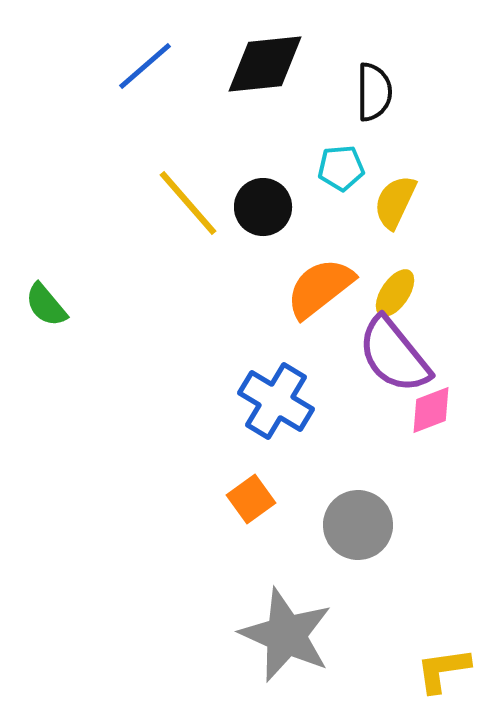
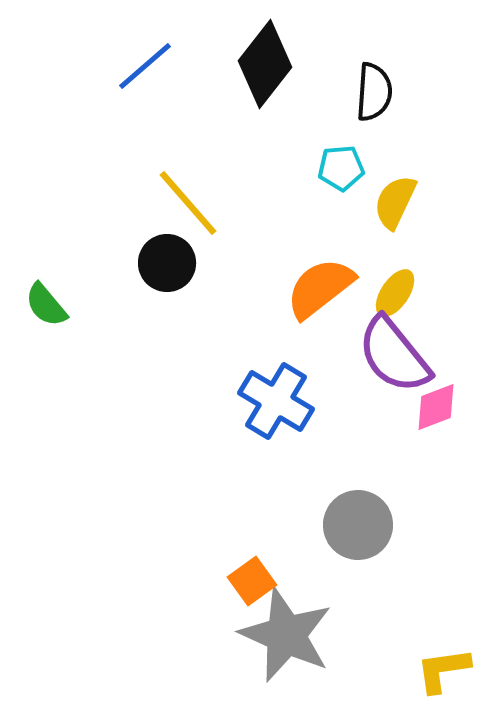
black diamond: rotated 46 degrees counterclockwise
black semicircle: rotated 4 degrees clockwise
black circle: moved 96 px left, 56 px down
pink diamond: moved 5 px right, 3 px up
orange square: moved 1 px right, 82 px down
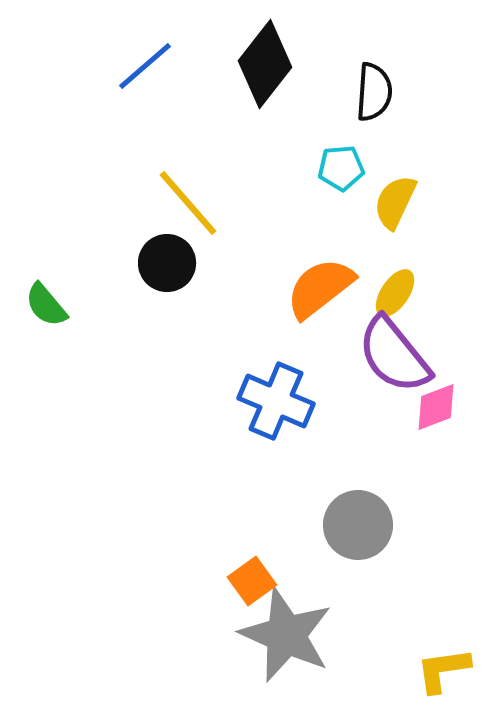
blue cross: rotated 8 degrees counterclockwise
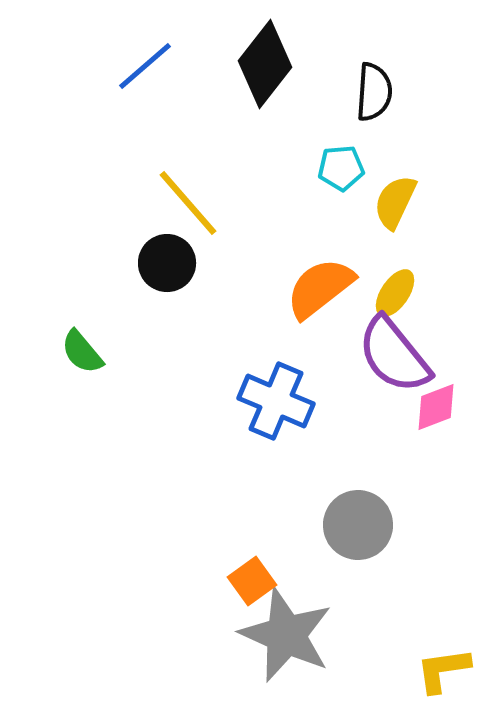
green semicircle: moved 36 px right, 47 px down
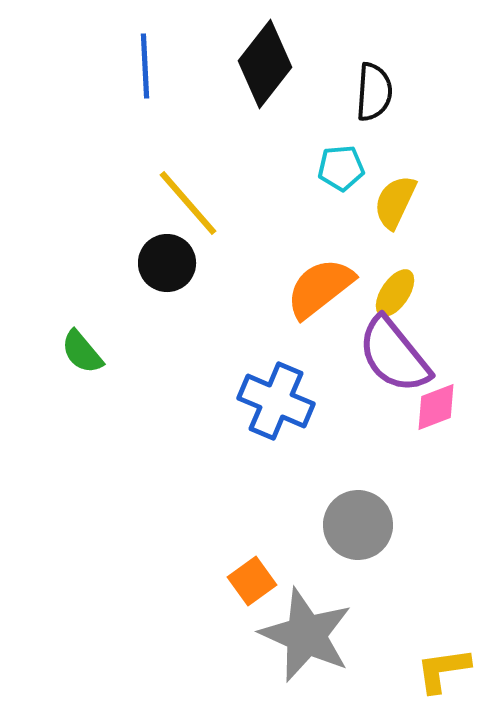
blue line: rotated 52 degrees counterclockwise
gray star: moved 20 px right
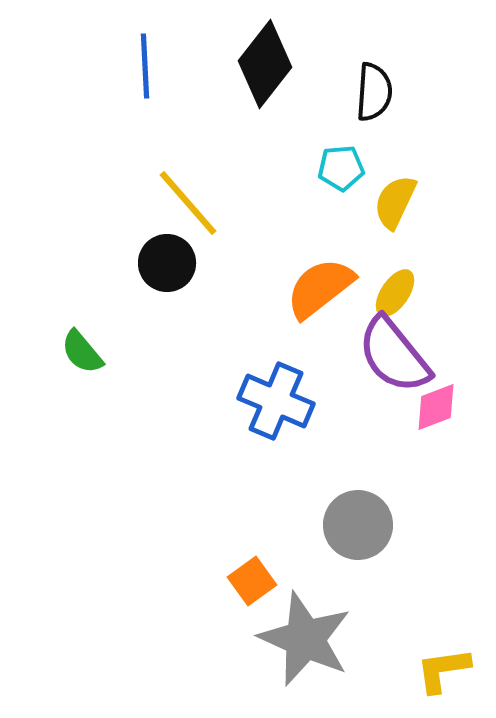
gray star: moved 1 px left, 4 px down
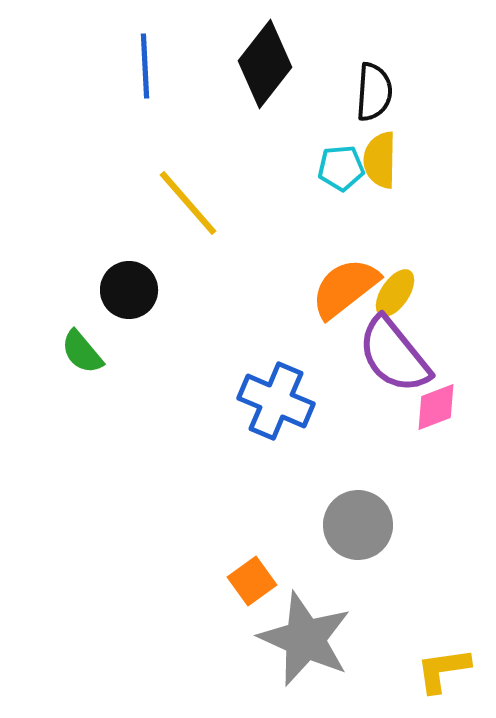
yellow semicircle: moved 15 px left, 42 px up; rotated 24 degrees counterclockwise
black circle: moved 38 px left, 27 px down
orange semicircle: moved 25 px right
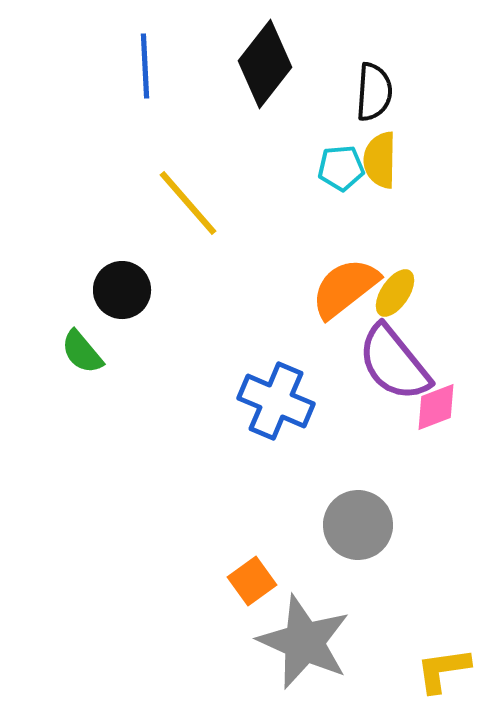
black circle: moved 7 px left
purple semicircle: moved 8 px down
gray star: moved 1 px left, 3 px down
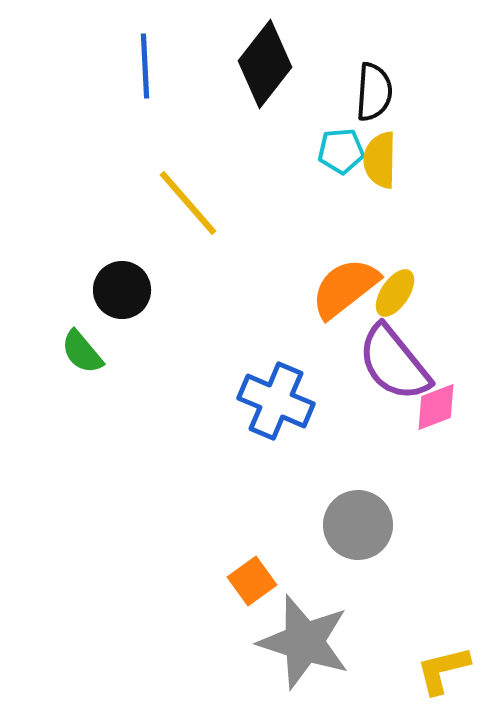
cyan pentagon: moved 17 px up
gray star: rotated 6 degrees counterclockwise
yellow L-shape: rotated 6 degrees counterclockwise
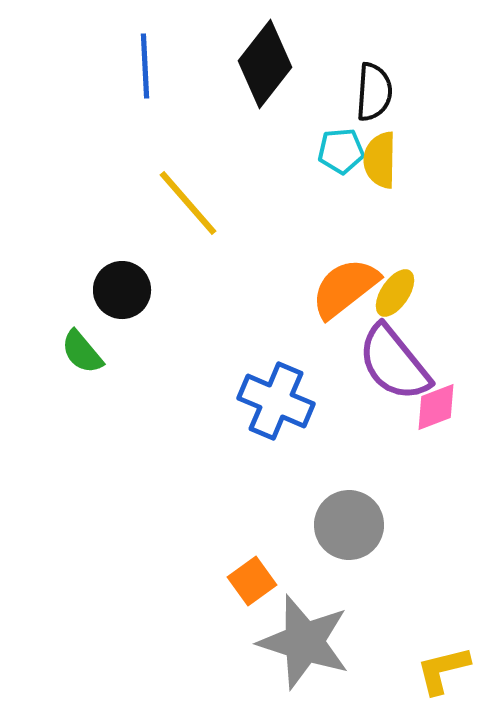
gray circle: moved 9 px left
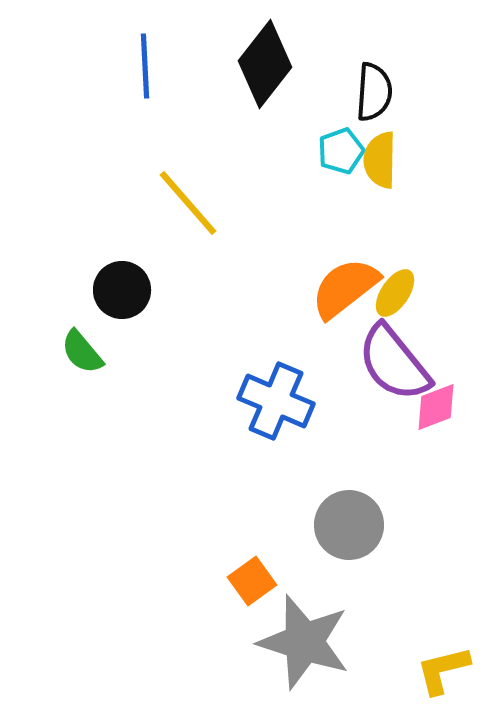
cyan pentagon: rotated 15 degrees counterclockwise
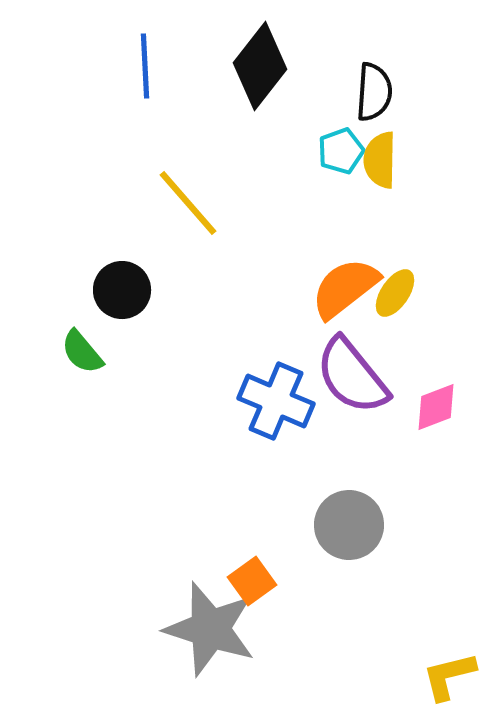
black diamond: moved 5 px left, 2 px down
purple semicircle: moved 42 px left, 13 px down
gray star: moved 94 px left, 13 px up
yellow L-shape: moved 6 px right, 6 px down
